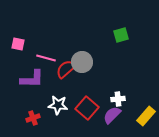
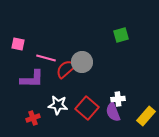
purple semicircle: moved 1 px right, 3 px up; rotated 66 degrees counterclockwise
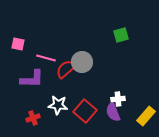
red square: moved 2 px left, 3 px down
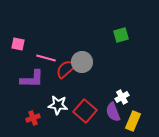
white cross: moved 4 px right, 2 px up; rotated 24 degrees counterclockwise
yellow rectangle: moved 13 px left, 5 px down; rotated 18 degrees counterclockwise
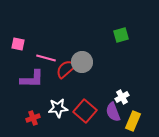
white star: moved 3 px down; rotated 12 degrees counterclockwise
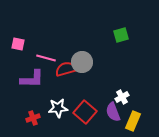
red semicircle: rotated 25 degrees clockwise
red square: moved 1 px down
